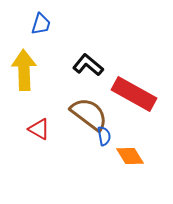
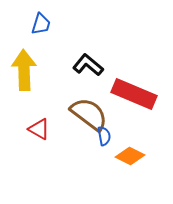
red rectangle: rotated 6 degrees counterclockwise
orange diamond: rotated 32 degrees counterclockwise
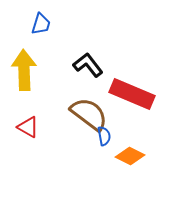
black L-shape: rotated 12 degrees clockwise
red rectangle: moved 2 px left
red triangle: moved 11 px left, 2 px up
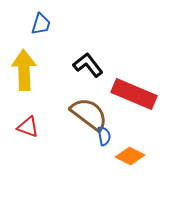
red rectangle: moved 2 px right
red triangle: rotated 10 degrees counterclockwise
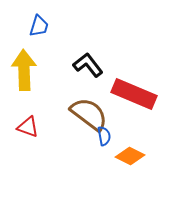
blue trapezoid: moved 2 px left, 2 px down
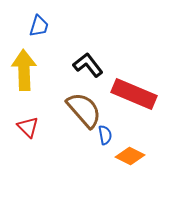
brown semicircle: moved 5 px left, 4 px up; rotated 12 degrees clockwise
red triangle: rotated 25 degrees clockwise
blue semicircle: moved 1 px right, 1 px up
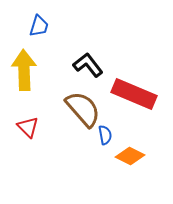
brown semicircle: moved 1 px left, 1 px up
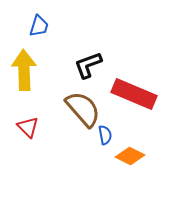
black L-shape: rotated 72 degrees counterclockwise
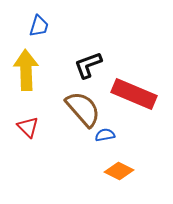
yellow arrow: moved 2 px right
blue semicircle: rotated 90 degrees counterclockwise
orange diamond: moved 11 px left, 15 px down
